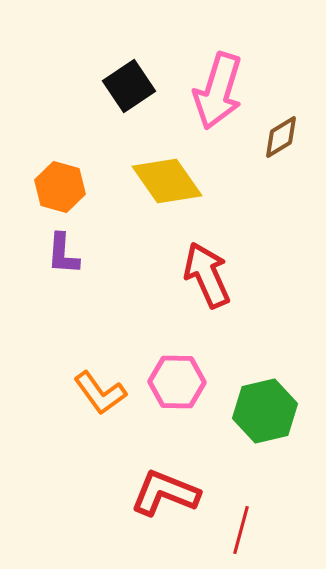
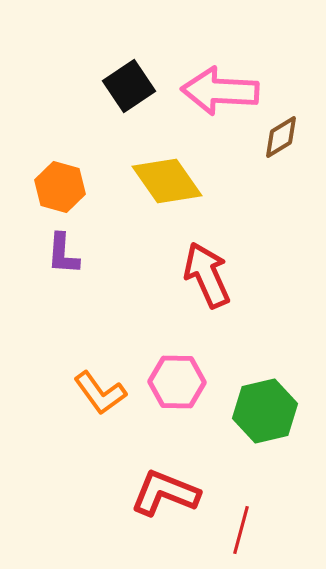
pink arrow: moved 2 px right; rotated 76 degrees clockwise
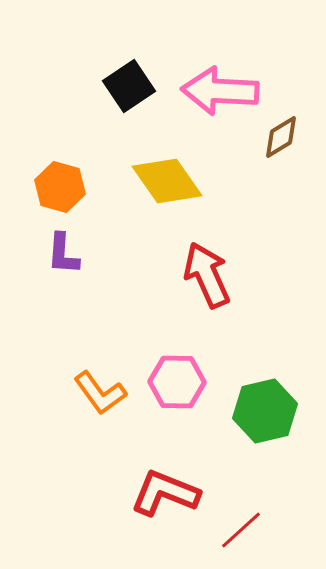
red line: rotated 33 degrees clockwise
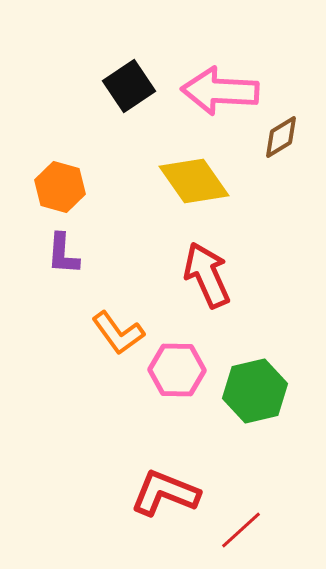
yellow diamond: moved 27 px right
pink hexagon: moved 12 px up
orange L-shape: moved 18 px right, 60 px up
green hexagon: moved 10 px left, 20 px up
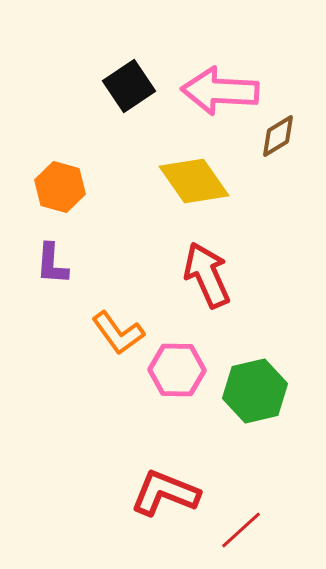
brown diamond: moved 3 px left, 1 px up
purple L-shape: moved 11 px left, 10 px down
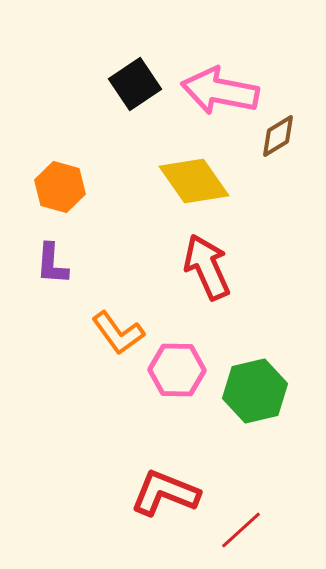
black square: moved 6 px right, 2 px up
pink arrow: rotated 8 degrees clockwise
red arrow: moved 8 px up
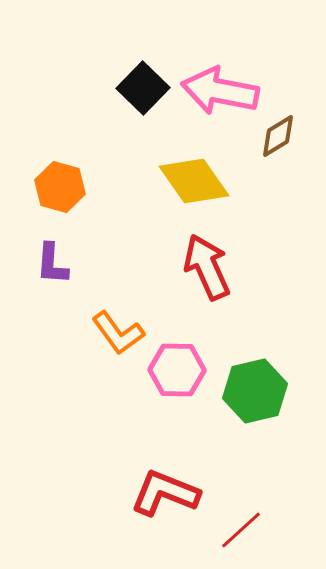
black square: moved 8 px right, 4 px down; rotated 12 degrees counterclockwise
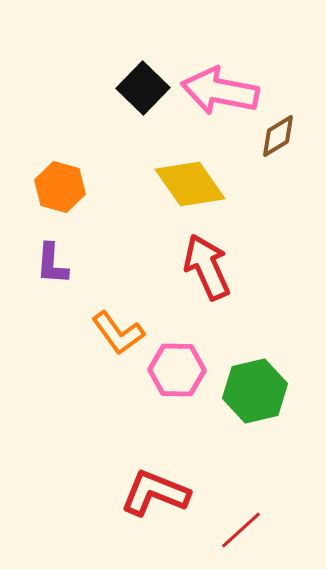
yellow diamond: moved 4 px left, 3 px down
red L-shape: moved 10 px left
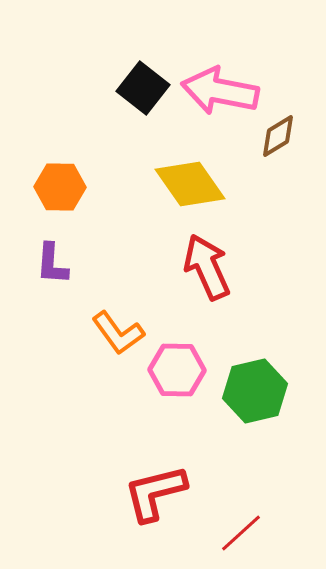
black square: rotated 6 degrees counterclockwise
orange hexagon: rotated 15 degrees counterclockwise
red L-shape: rotated 36 degrees counterclockwise
red line: moved 3 px down
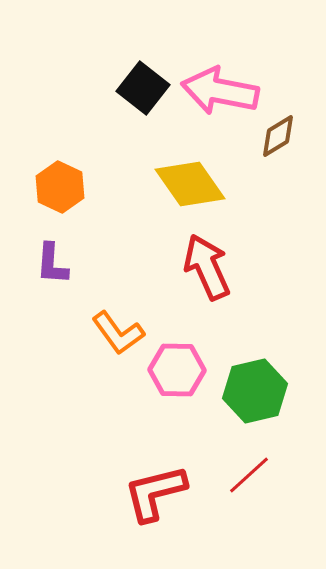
orange hexagon: rotated 24 degrees clockwise
red line: moved 8 px right, 58 px up
